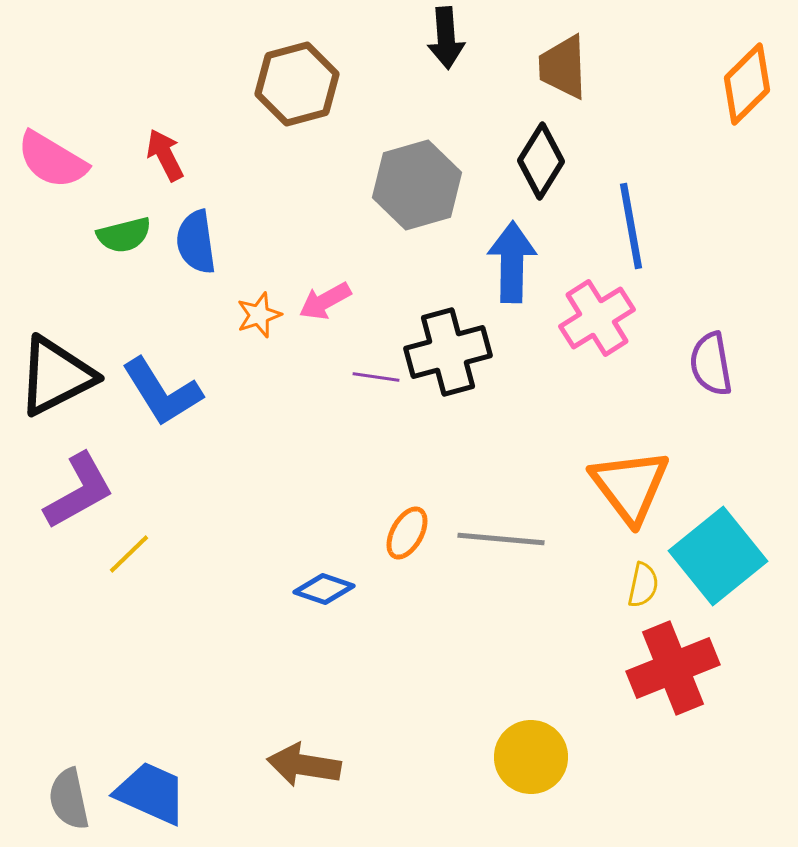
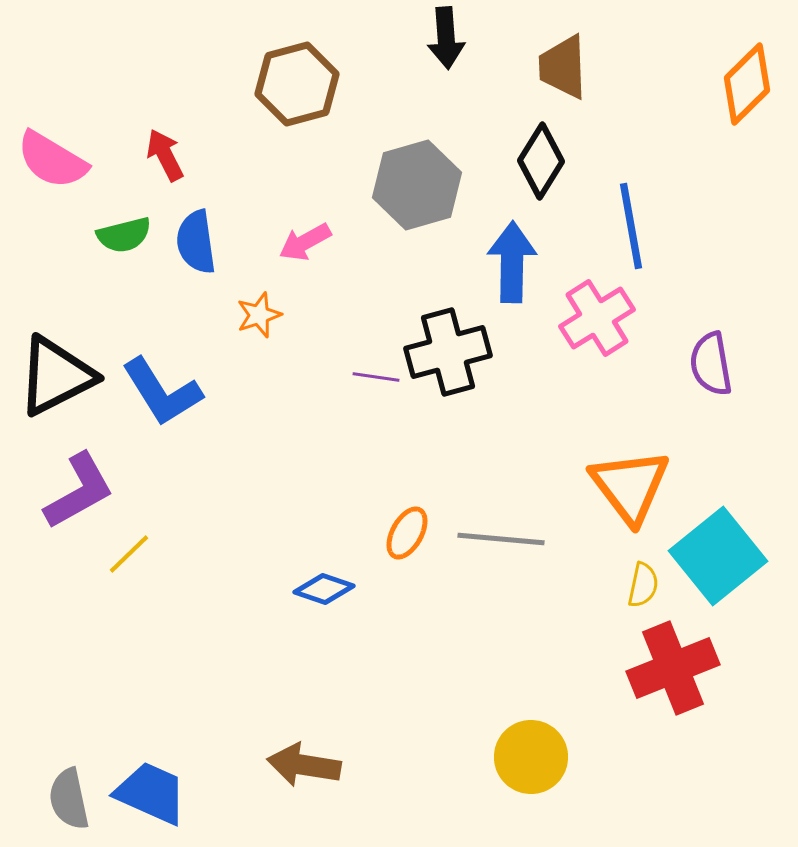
pink arrow: moved 20 px left, 59 px up
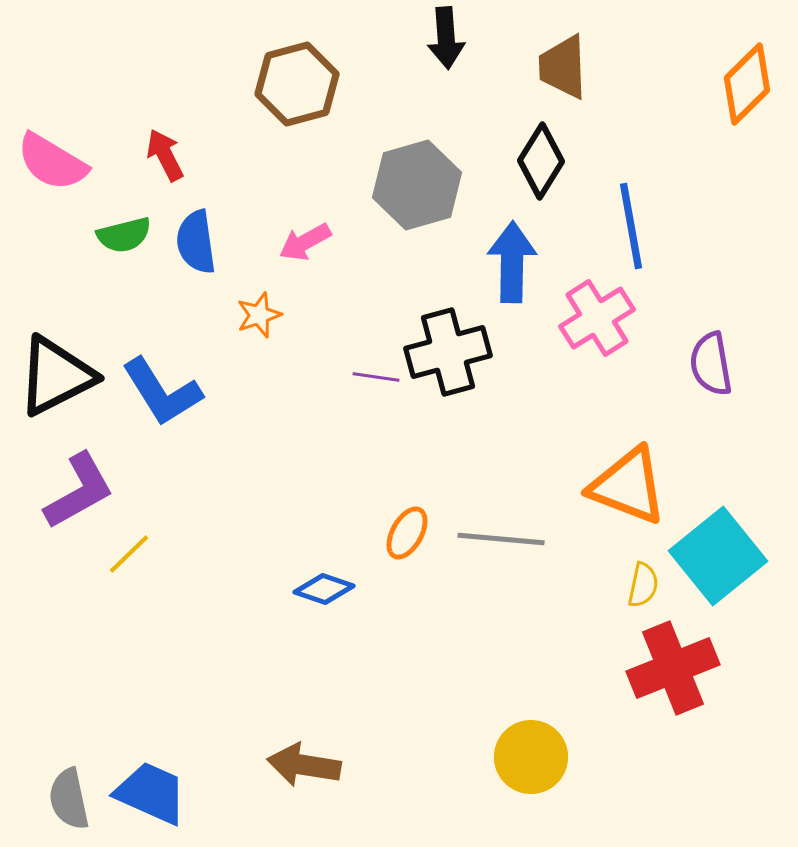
pink semicircle: moved 2 px down
orange triangle: moved 2 px left; rotated 32 degrees counterclockwise
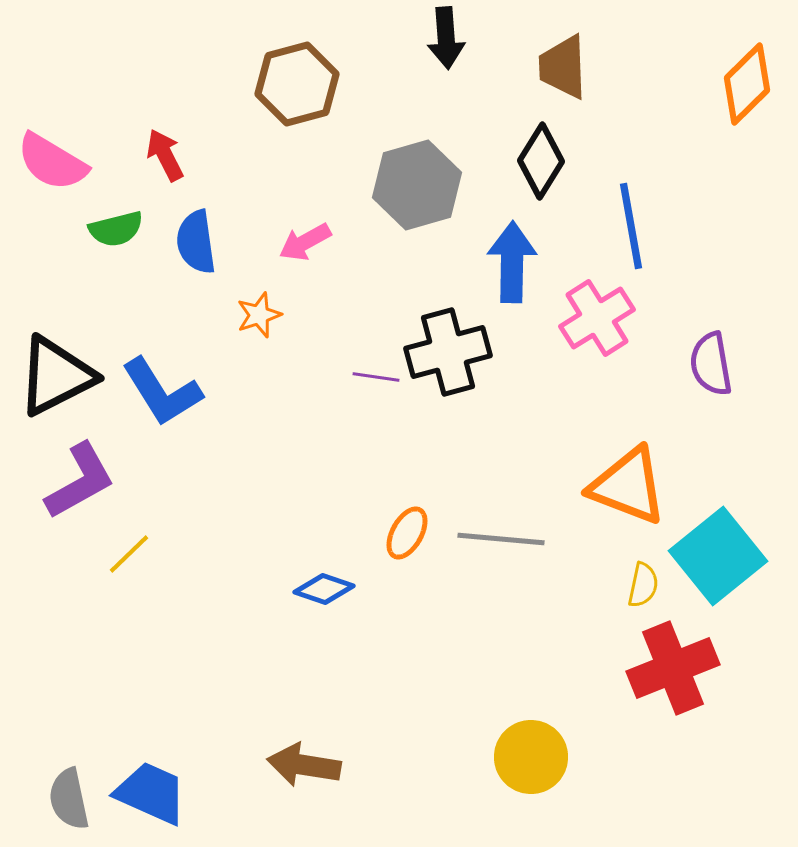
green semicircle: moved 8 px left, 6 px up
purple L-shape: moved 1 px right, 10 px up
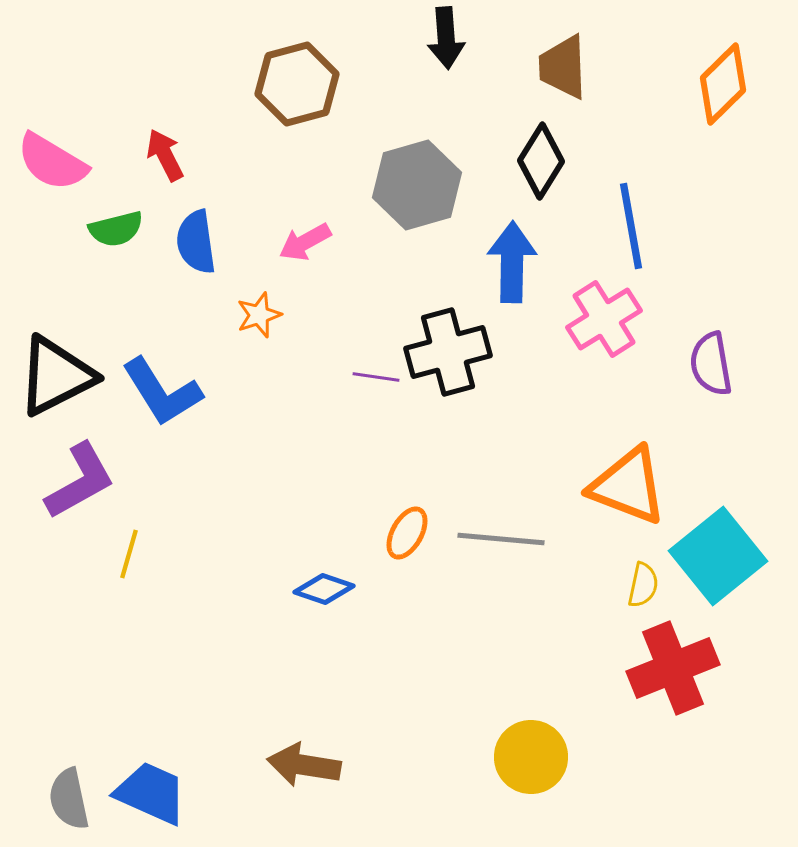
orange diamond: moved 24 px left
pink cross: moved 7 px right, 1 px down
yellow line: rotated 30 degrees counterclockwise
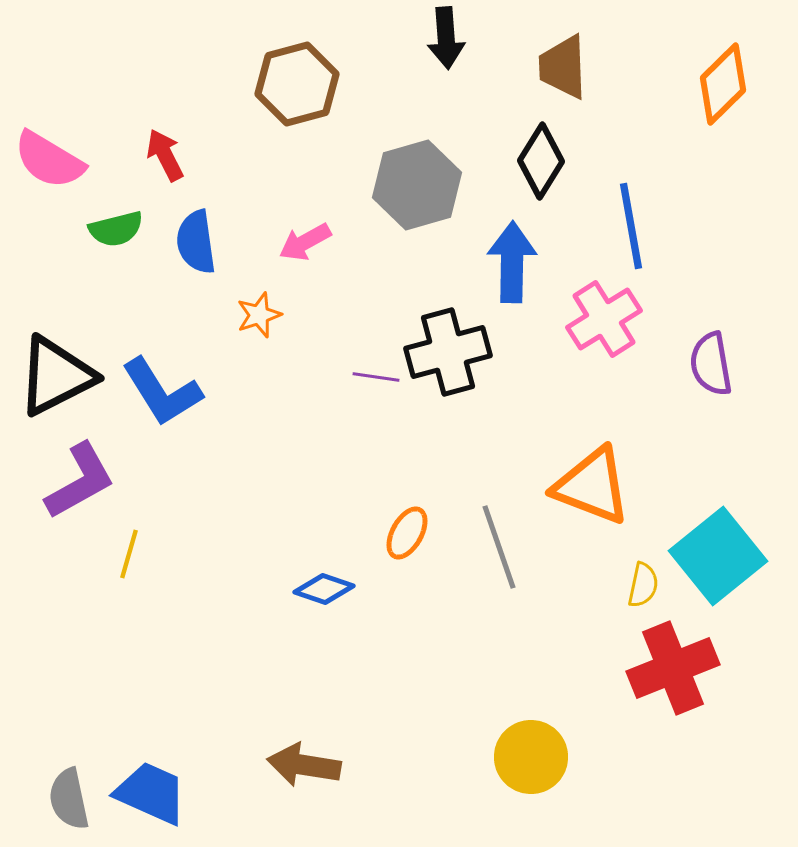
pink semicircle: moved 3 px left, 2 px up
orange triangle: moved 36 px left
gray line: moved 2 px left, 8 px down; rotated 66 degrees clockwise
